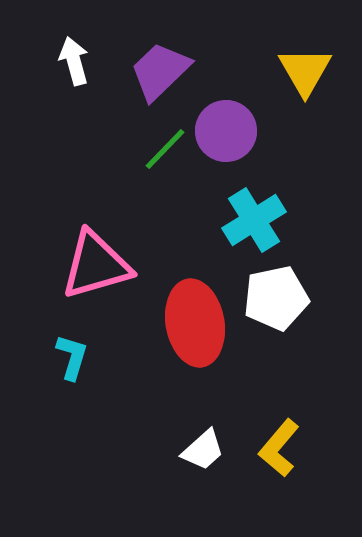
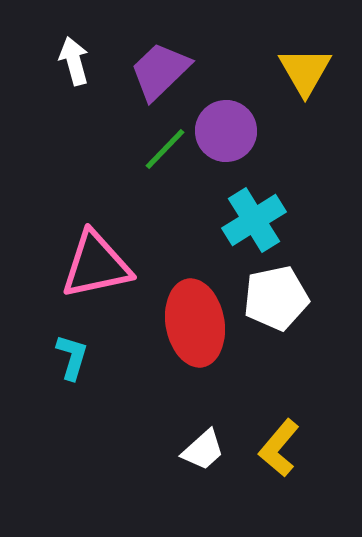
pink triangle: rotated 4 degrees clockwise
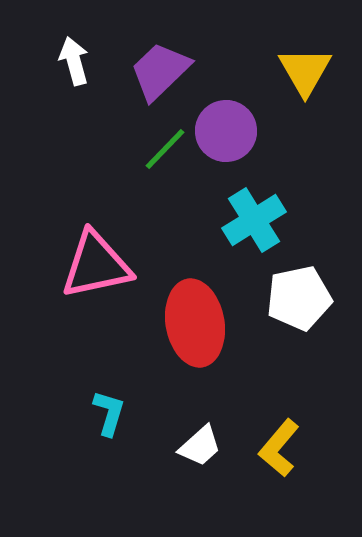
white pentagon: moved 23 px right
cyan L-shape: moved 37 px right, 56 px down
white trapezoid: moved 3 px left, 4 px up
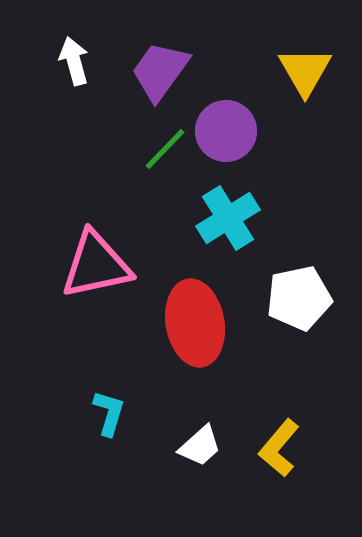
purple trapezoid: rotated 10 degrees counterclockwise
cyan cross: moved 26 px left, 2 px up
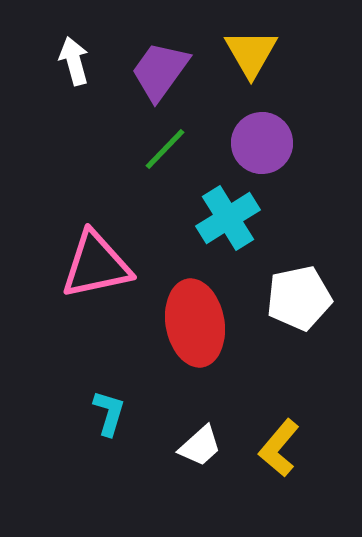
yellow triangle: moved 54 px left, 18 px up
purple circle: moved 36 px right, 12 px down
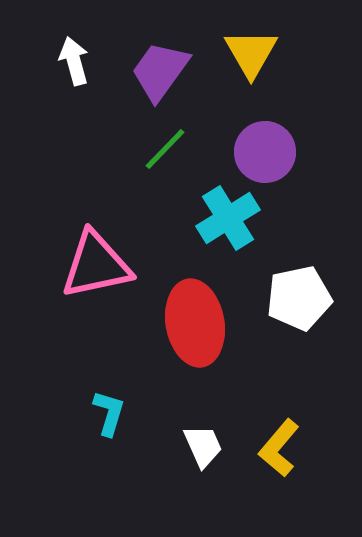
purple circle: moved 3 px right, 9 px down
white trapezoid: moved 3 px right; rotated 72 degrees counterclockwise
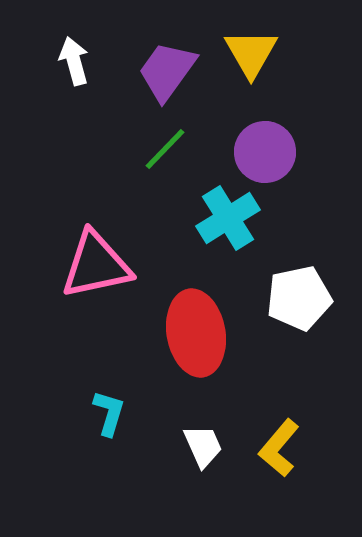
purple trapezoid: moved 7 px right
red ellipse: moved 1 px right, 10 px down
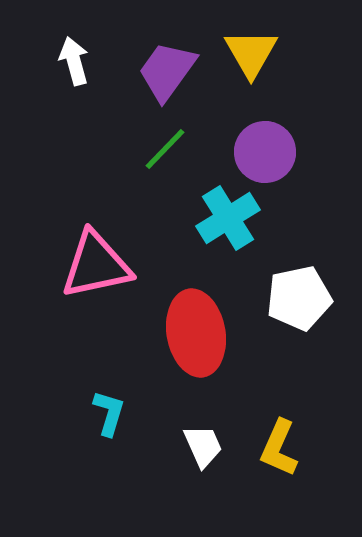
yellow L-shape: rotated 16 degrees counterclockwise
